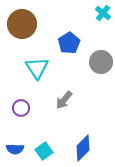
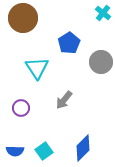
brown circle: moved 1 px right, 6 px up
blue semicircle: moved 2 px down
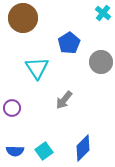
purple circle: moved 9 px left
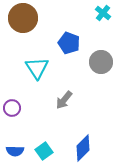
blue pentagon: rotated 20 degrees counterclockwise
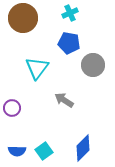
cyan cross: moved 33 px left; rotated 28 degrees clockwise
blue pentagon: rotated 10 degrees counterclockwise
gray circle: moved 8 px left, 3 px down
cyan triangle: rotated 10 degrees clockwise
gray arrow: rotated 84 degrees clockwise
blue semicircle: moved 2 px right
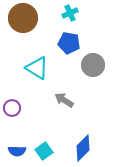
cyan triangle: rotated 35 degrees counterclockwise
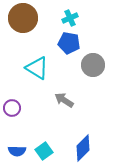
cyan cross: moved 5 px down
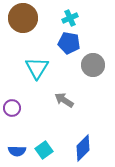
cyan triangle: rotated 30 degrees clockwise
cyan square: moved 1 px up
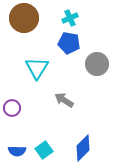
brown circle: moved 1 px right
gray circle: moved 4 px right, 1 px up
